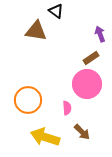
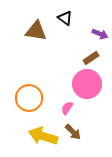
black triangle: moved 9 px right, 7 px down
purple arrow: rotated 133 degrees clockwise
orange circle: moved 1 px right, 2 px up
pink semicircle: rotated 144 degrees counterclockwise
brown arrow: moved 9 px left
yellow arrow: moved 2 px left, 1 px up
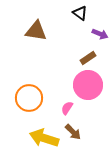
black triangle: moved 15 px right, 5 px up
brown rectangle: moved 3 px left
pink circle: moved 1 px right, 1 px down
yellow arrow: moved 1 px right, 2 px down
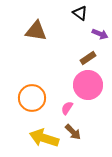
orange circle: moved 3 px right
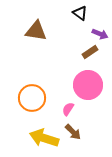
brown rectangle: moved 2 px right, 6 px up
pink semicircle: moved 1 px right, 1 px down
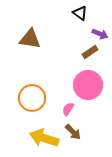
brown triangle: moved 6 px left, 8 px down
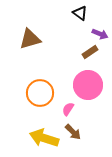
brown triangle: rotated 25 degrees counterclockwise
orange circle: moved 8 px right, 5 px up
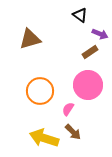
black triangle: moved 2 px down
orange circle: moved 2 px up
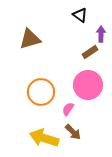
purple arrow: moved 1 px right; rotated 112 degrees counterclockwise
orange circle: moved 1 px right, 1 px down
